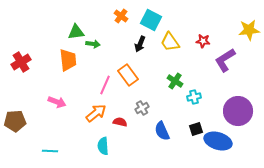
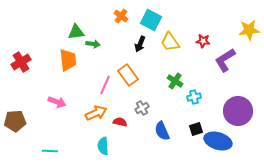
orange arrow: rotated 15 degrees clockwise
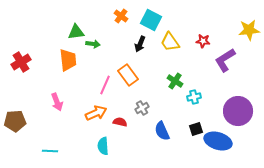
pink arrow: rotated 48 degrees clockwise
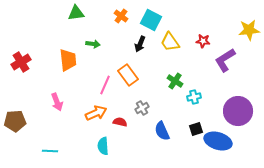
green triangle: moved 19 px up
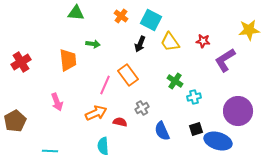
green triangle: rotated 12 degrees clockwise
brown pentagon: rotated 25 degrees counterclockwise
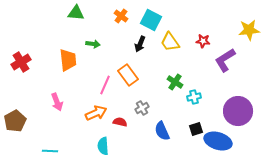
green cross: moved 1 px down
